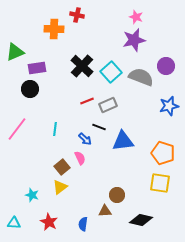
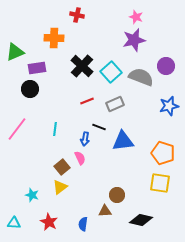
orange cross: moved 9 px down
gray rectangle: moved 7 px right, 1 px up
blue arrow: rotated 56 degrees clockwise
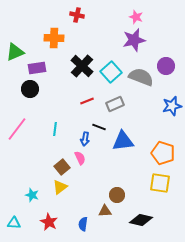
blue star: moved 3 px right
